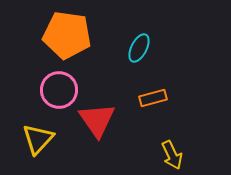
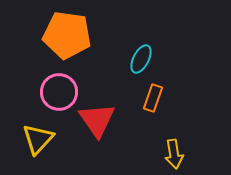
cyan ellipse: moved 2 px right, 11 px down
pink circle: moved 2 px down
orange rectangle: rotated 56 degrees counterclockwise
yellow arrow: moved 2 px right, 1 px up; rotated 16 degrees clockwise
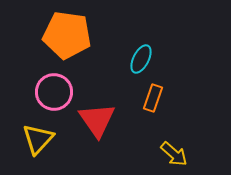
pink circle: moved 5 px left
yellow arrow: rotated 40 degrees counterclockwise
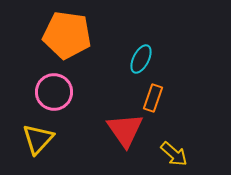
red triangle: moved 28 px right, 10 px down
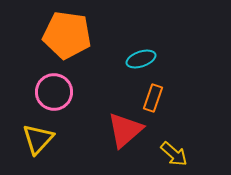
cyan ellipse: rotated 44 degrees clockwise
red triangle: rotated 24 degrees clockwise
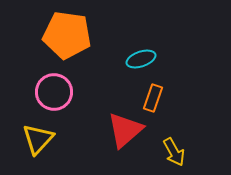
yellow arrow: moved 2 px up; rotated 20 degrees clockwise
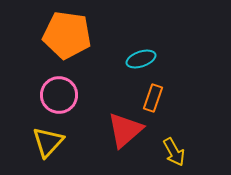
pink circle: moved 5 px right, 3 px down
yellow triangle: moved 10 px right, 3 px down
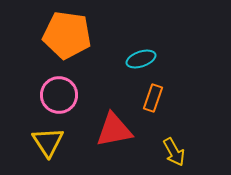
red triangle: moved 11 px left; rotated 30 degrees clockwise
yellow triangle: rotated 16 degrees counterclockwise
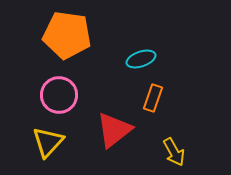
red triangle: rotated 27 degrees counterclockwise
yellow triangle: rotated 16 degrees clockwise
